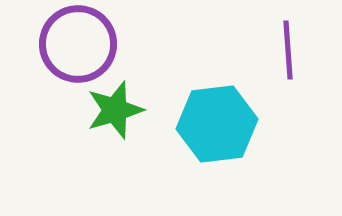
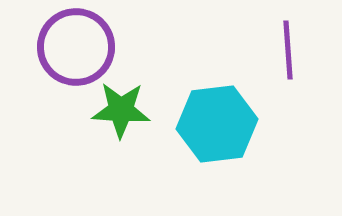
purple circle: moved 2 px left, 3 px down
green star: moved 6 px right; rotated 20 degrees clockwise
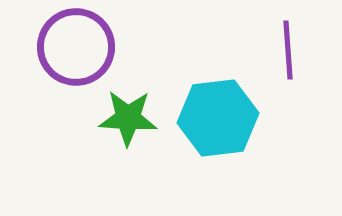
green star: moved 7 px right, 8 px down
cyan hexagon: moved 1 px right, 6 px up
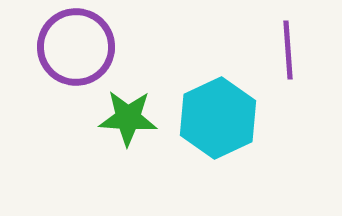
cyan hexagon: rotated 18 degrees counterclockwise
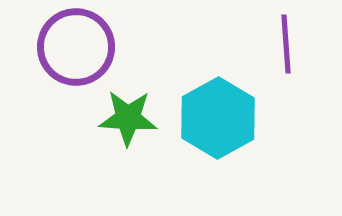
purple line: moved 2 px left, 6 px up
cyan hexagon: rotated 4 degrees counterclockwise
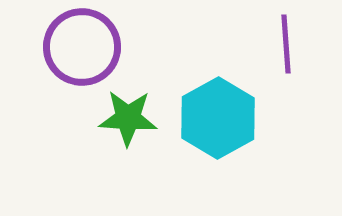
purple circle: moved 6 px right
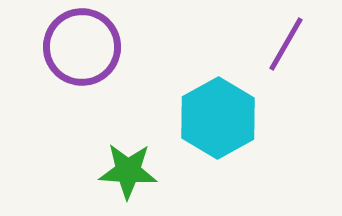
purple line: rotated 34 degrees clockwise
green star: moved 53 px down
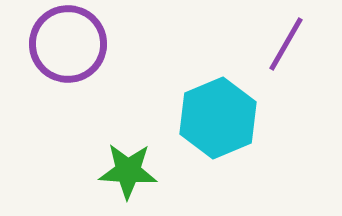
purple circle: moved 14 px left, 3 px up
cyan hexagon: rotated 6 degrees clockwise
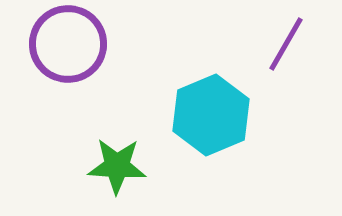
cyan hexagon: moved 7 px left, 3 px up
green star: moved 11 px left, 5 px up
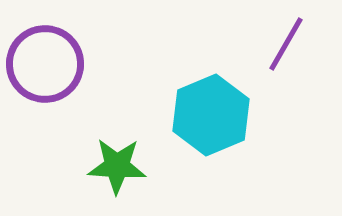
purple circle: moved 23 px left, 20 px down
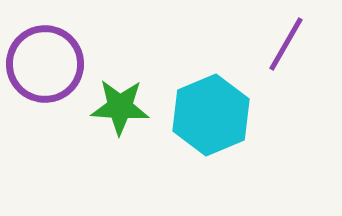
green star: moved 3 px right, 59 px up
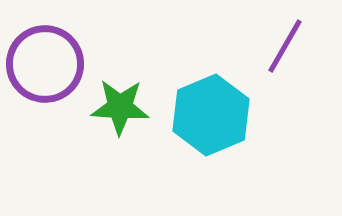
purple line: moved 1 px left, 2 px down
